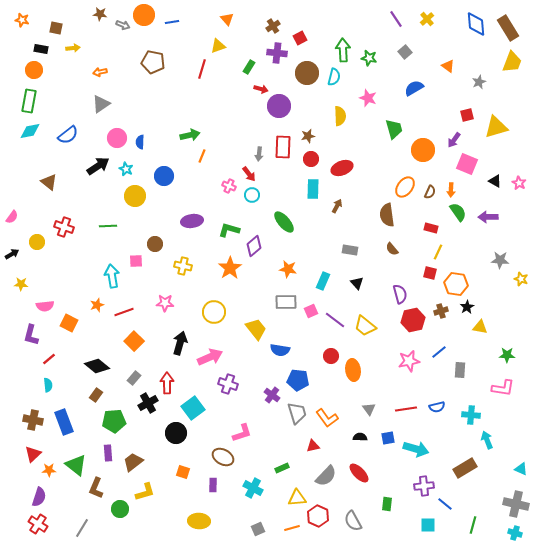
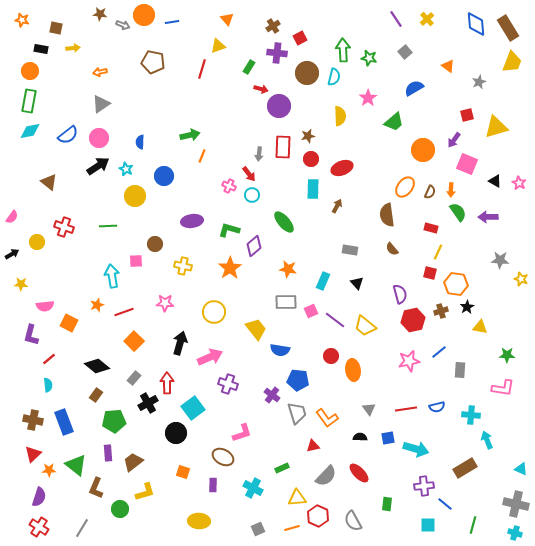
orange circle at (34, 70): moved 4 px left, 1 px down
pink star at (368, 98): rotated 18 degrees clockwise
green trapezoid at (394, 129): moved 7 px up; rotated 65 degrees clockwise
pink circle at (117, 138): moved 18 px left
red cross at (38, 524): moved 1 px right, 3 px down
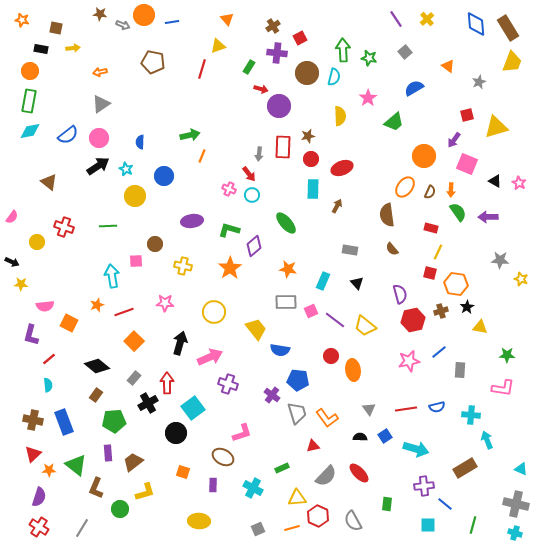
orange circle at (423, 150): moved 1 px right, 6 px down
pink cross at (229, 186): moved 3 px down
green ellipse at (284, 222): moved 2 px right, 1 px down
black arrow at (12, 254): moved 8 px down; rotated 56 degrees clockwise
blue square at (388, 438): moved 3 px left, 2 px up; rotated 24 degrees counterclockwise
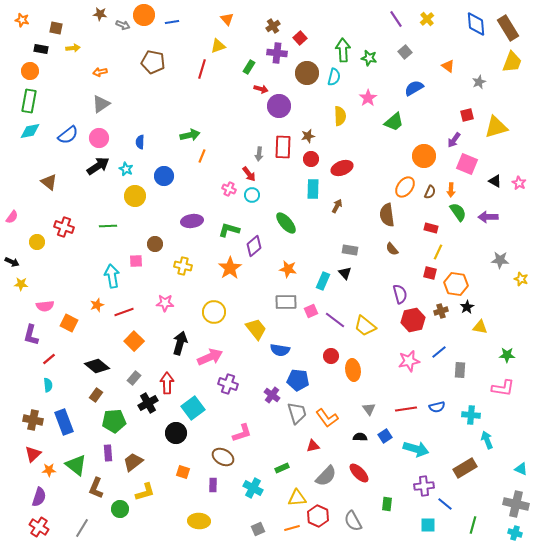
red square at (300, 38): rotated 16 degrees counterclockwise
black triangle at (357, 283): moved 12 px left, 10 px up
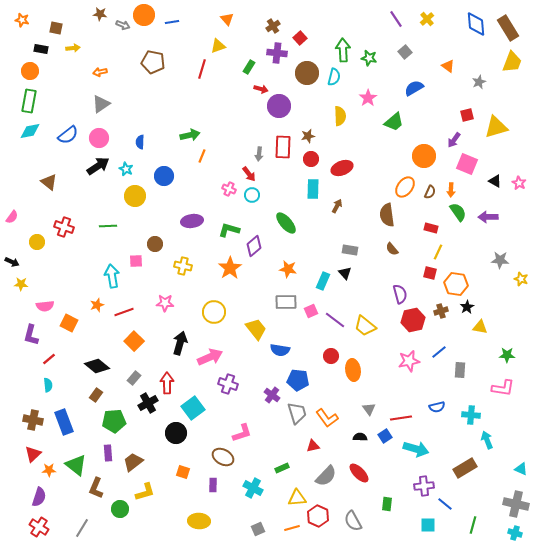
red line at (406, 409): moved 5 px left, 9 px down
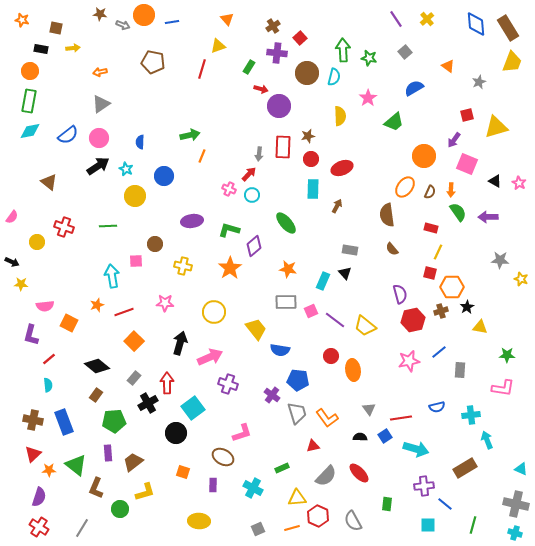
red arrow at (249, 174): rotated 98 degrees counterclockwise
orange hexagon at (456, 284): moved 4 px left, 3 px down; rotated 10 degrees counterclockwise
cyan cross at (471, 415): rotated 12 degrees counterclockwise
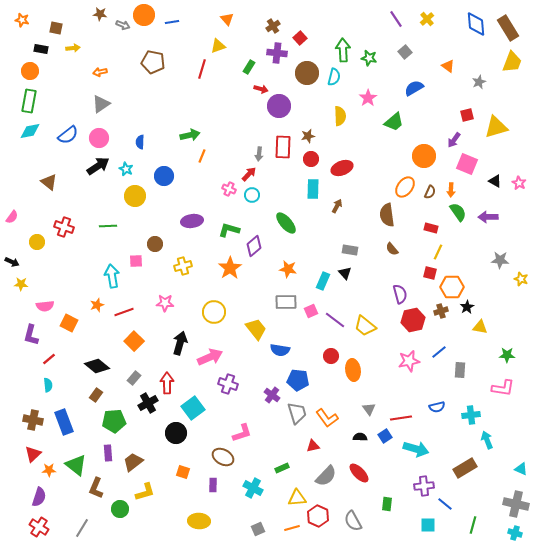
yellow cross at (183, 266): rotated 30 degrees counterclockwise
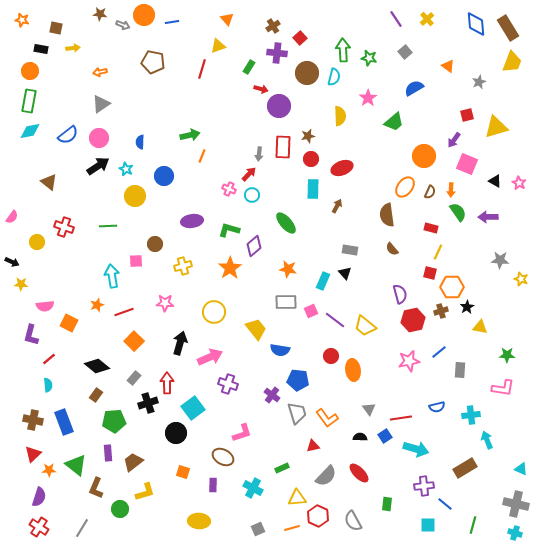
black cross at (148, 403): rotated 12 degrees clockwise
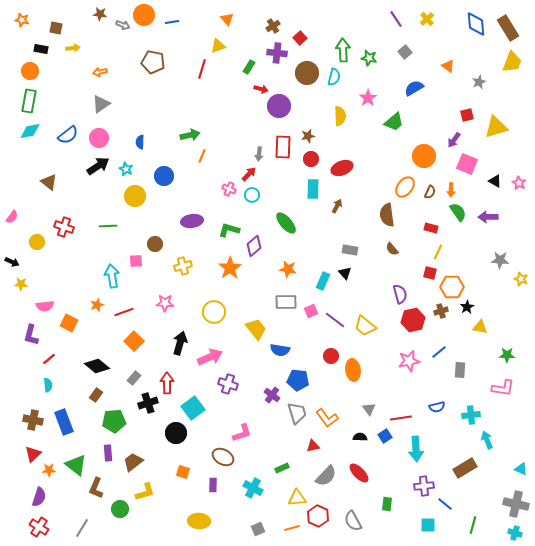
cyan arrow at (416, 449): rotated 70 degrees clockwise
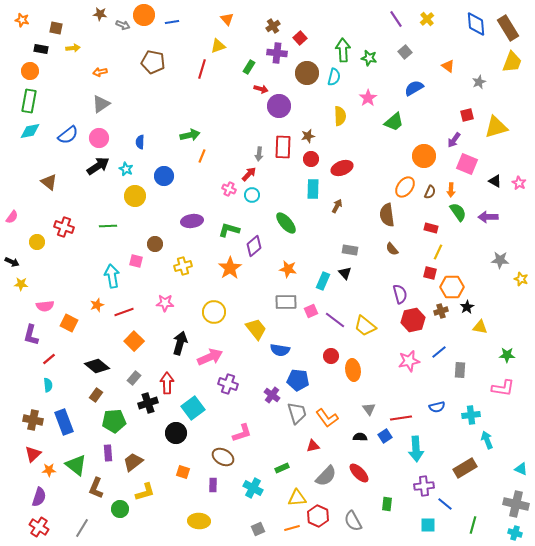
pink square at (136, 261): rotated 16 degrees clockwise
